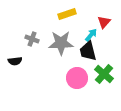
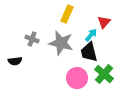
yellow rectangle: rotated 48 degrees counterclockwise
gray star: rotated 15 degrees clockwise
black trapezoid: moved 1 px right, 1 px down
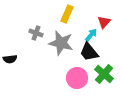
gray cross: moved 4 px right, 6 px up
black trapezoid: rotated 25 degrees counterclockwise
black semicircle: moved 5 px left, 2 px up
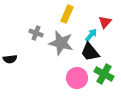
red triangle: moved 1 px right
black trapezoid: moved 1 px right
green cross: rotated 12 degrees counterclockwise
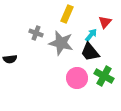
green cross: moved 2 px down
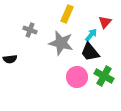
gray cross: moved 6 px left, 3 px up
pink circle: moved 1 px up
